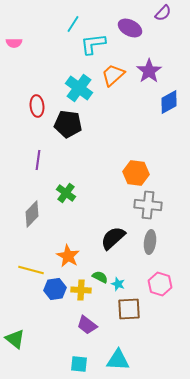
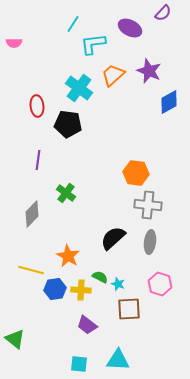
purple star: rotated 15 degrees counterclockwise
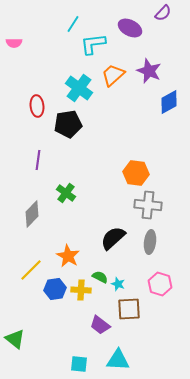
black pentagon: rotated 16 degrees counterclockwise
yellow line: rotated 60 degrees counterclockwise
purple trapezoid: moved 13 px right
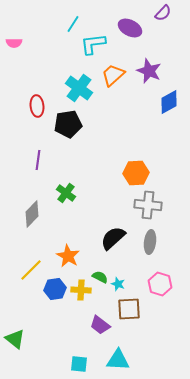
orange hexagon: rotated 10 degrees counterclockwise
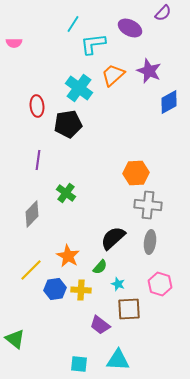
green semicircle: moved 10 px up; rotated 105 degrees clockwise
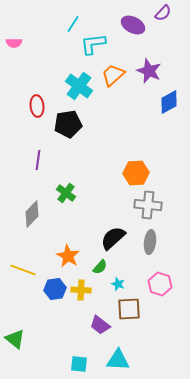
purple ellipse: moved 3 px right, 3 px up
cyan cross: moved 2 px up
yellow line: moved 8 px left; rotated 65 degrees clockwise
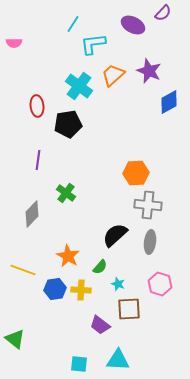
black semicircle: moved 2 px right, 3 px up
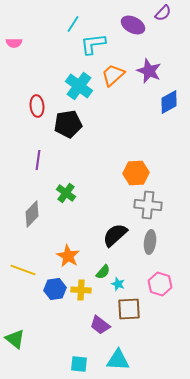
green semicircle: moved 3 px right, 5 px down
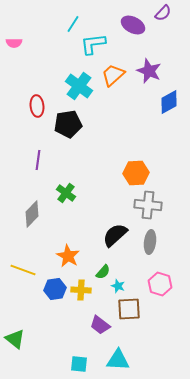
cyan star: moved 2 px down
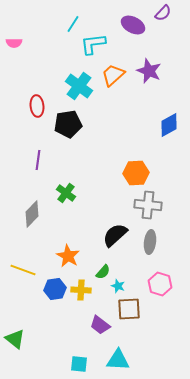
blue diamond: moved 23 px down
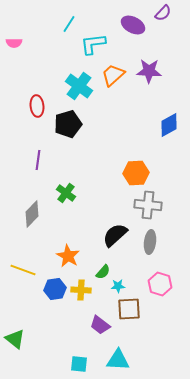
cyan line: moved 4 px left
purple star: rotated 20 degrees counterclockwise
black pentagon: rotated 8 degrees counterclockwise
cyan star: rotated 24 degrees counterclockwise
